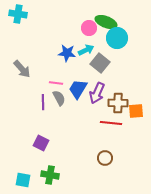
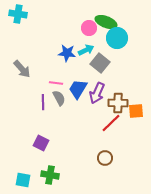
red line: rotated 50 degrees counterclockwise
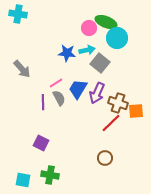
cyan arrow: moved 1 px right; rotated 14 degrees clockwise
pink line: rotated 40 degrees counterclockwise
brown cross: rotated 18 degrees clockwise
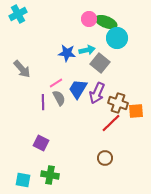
cyan cross: rotated 36 degrees counterclockwise
pink circle: moved 9 px up
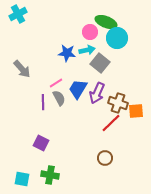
pink circle: moved 1 px right, 13 px down
cyan square: moved 1 px left, 1 px up
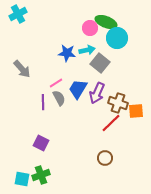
pink circle: moved 4 px up
green cross: moved 9 px left; rotated 30 degrees counterclockwise
